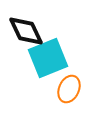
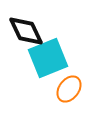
orange ellipse: rotated 12 degrees clockwise
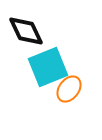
cyan square: moved 9 px down
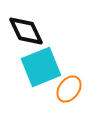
cyan square: moved 7 px left
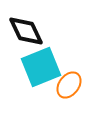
orange ellipse: moved 4 px up
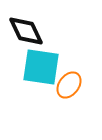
cyan square: rotated 30 degrees clockwise
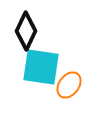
black diamond: rotated 51 degrees clockwise
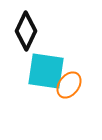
cyan square: moved 5 px right, 4 px down
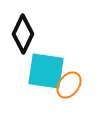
black diamond: moved 3 px left, 3 px down
